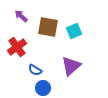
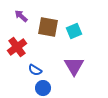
purple triangle: moved 3 px right; rotated 20 degrees counterclockwise
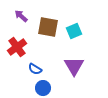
blue semicircle: moved 1 px up
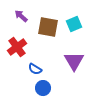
cyan square: moved 7 px up
purple triangle: moved 5 px up
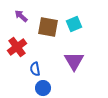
blue semicircle: rotated 48 degrees clockwise
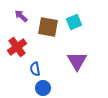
cyan square: moved 2 px up
purple triangle: moved 3 px right
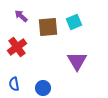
brown square: rotated 15 degrees counterclockwise
blue semicircle: moved 21 px left, 15 px down
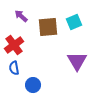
red cross: moved 3 px left, 2 px up
blue semicircle: moved 16 px up
blue circle: moved 10 px left, 3 px up
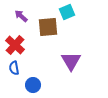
cyan square: moved 7 px left, 10 px up
red cross: moved 1 px right; rotated 12 degrees counterclockwise
purple triangle: moved 6 px left
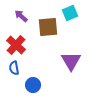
cyan square: moved 3 px right, 1 px down
red cross: moved 1 px right
